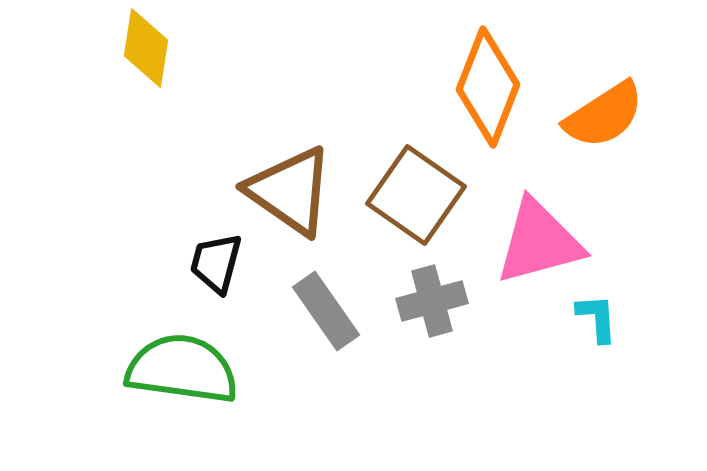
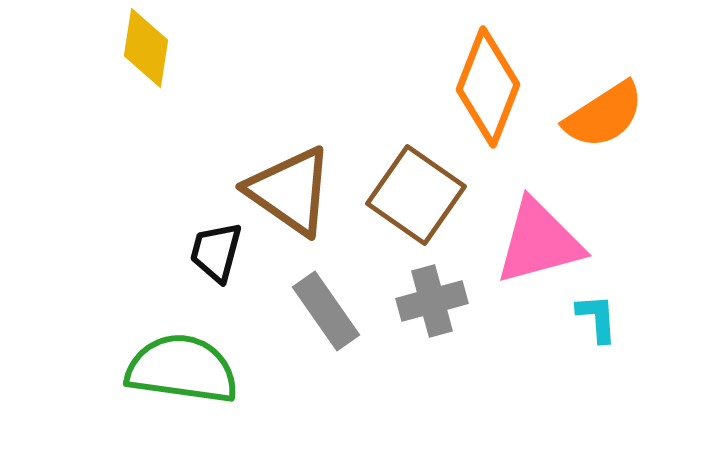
black trapezoid: moved 11 px up
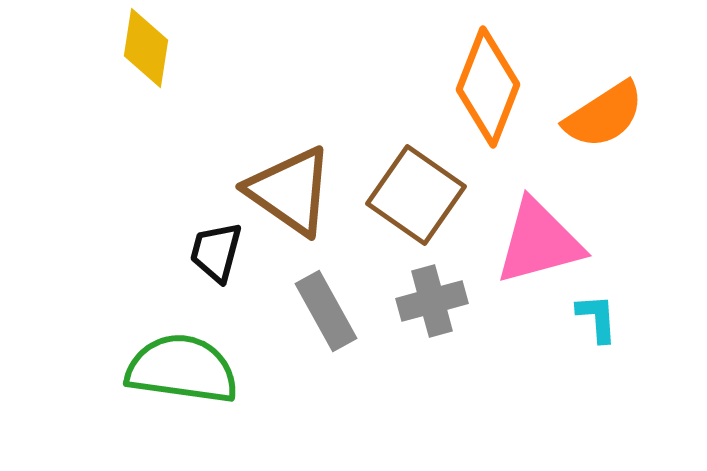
gray rectangle: rotated 6 degrees clockwise
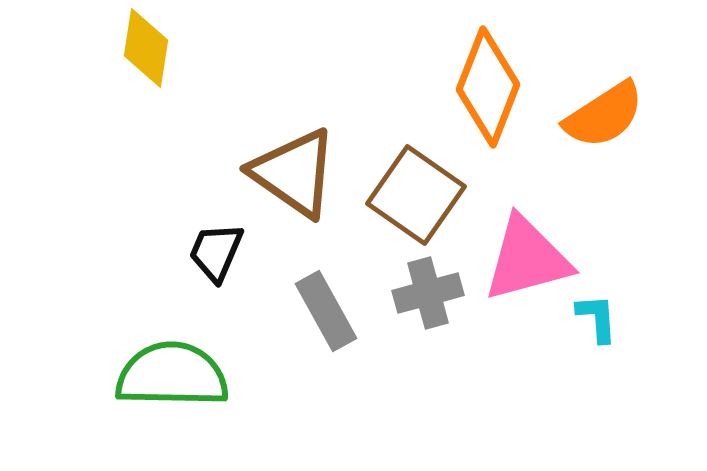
brown triangle: moved 4 px right, 18 px up
pink triangle: moved 12 px left, 17 px down
black trapezoid: rotated 8 degrees clockwise
gray cross: moved 4 px left, 8 px up
green semicircle: moved 10 px left, 6 px down; rotated 7 degrees counterclockwise
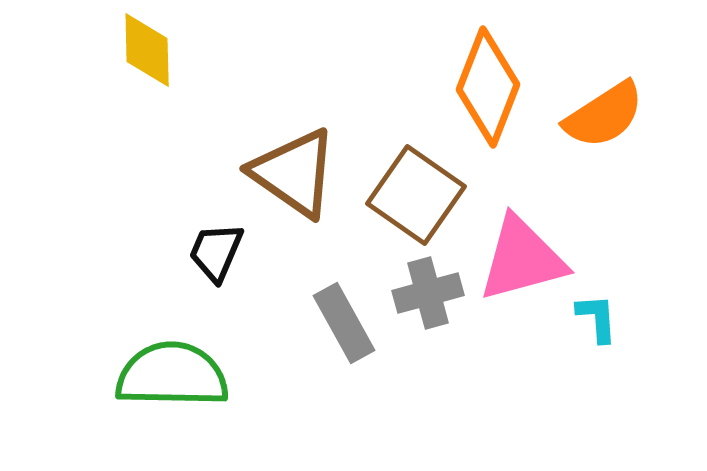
yellow diamond: moved 1 px right, 2 px down; rotated 10 degrees counterclockwise
pink triangle: moved 5 px left
gray rectangle: moved 18 px right, 12 px down
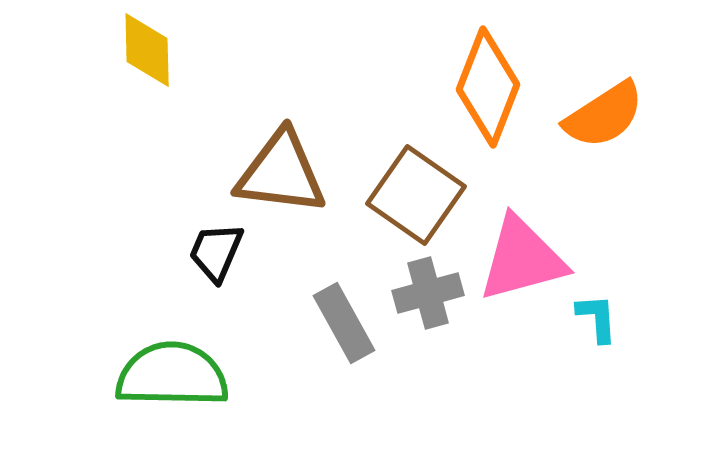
brown triangle: moved 13 px left; rotated 28 degrees counterclockwise
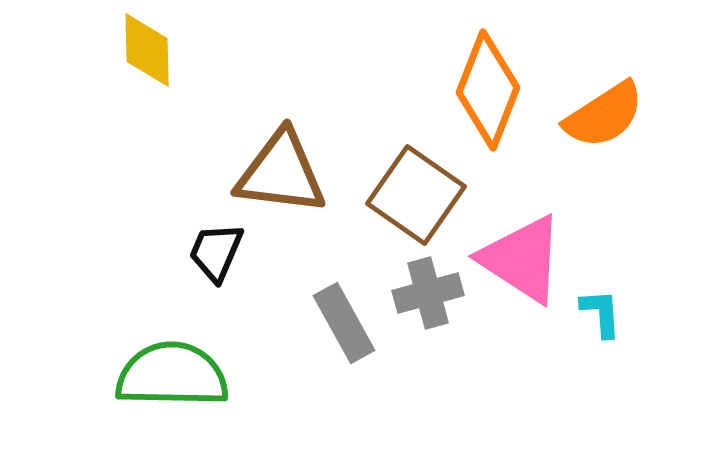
orange diamond: moved 3 px down
pink triangle: rotated 48 degrees clockwise
cyan L-shape: moved 4 px right, 5 px up
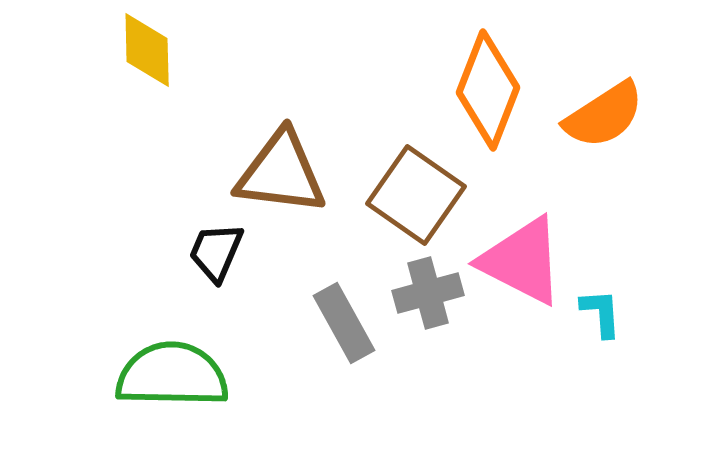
pink triangle: moved 2 px down; rotated 6 degrees counterclockwise
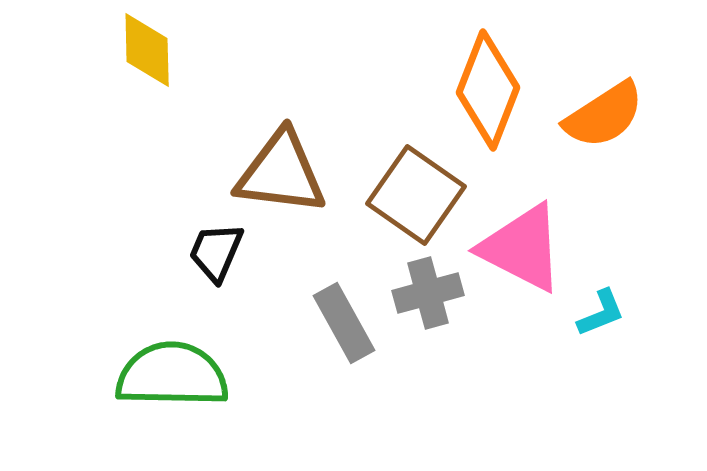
pink triangle: moved 13 px up
cyan L-shape: rotated 72 degrees clockwise
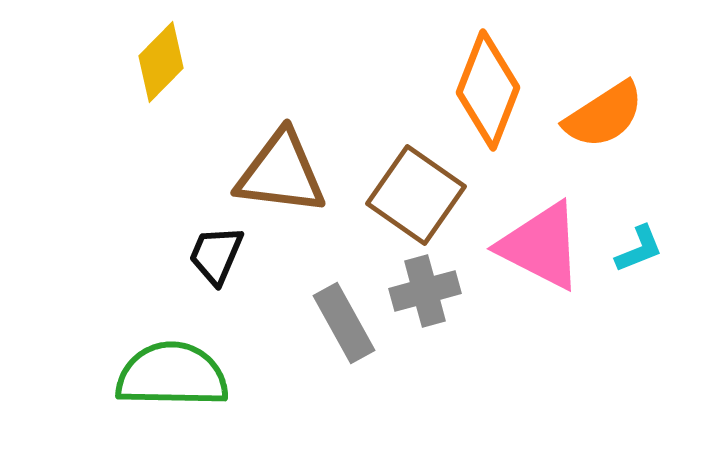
yellow diamond: moved 14 px right, 12 px down; rotated 46 degrees clockwise
pink triangle: moved 19 px right, 2 px up
black trapezoid: moved 3 px down
gray cross: moved 3 px left, 2 px up
cyan L-shape: moved 38 px right, 64 px up
